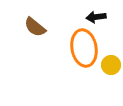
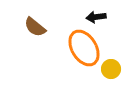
orange ellipse: rotated 21 degrees counterclockwise
yellow circle: moved 4 px down
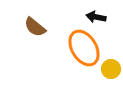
black arrow: rotated 18 degrees clockwise
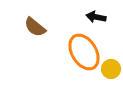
orange ellipse: moved 4 px down
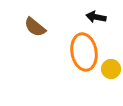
orange ellipse: rotated 21 degrees clockwise
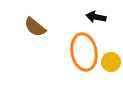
yellow circle: moved 7 px up
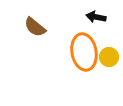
yellow circle: moved 2 px left, 5 px up
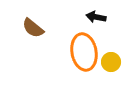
brown semicircle: moved 2 px left, 1 px down
yellow circle: moved 2 px right, 5 px down
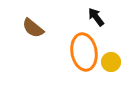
black arrow: rotated 42 degrees clockwise
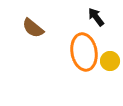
yellow circle: moved 1 px left, 1 px up
